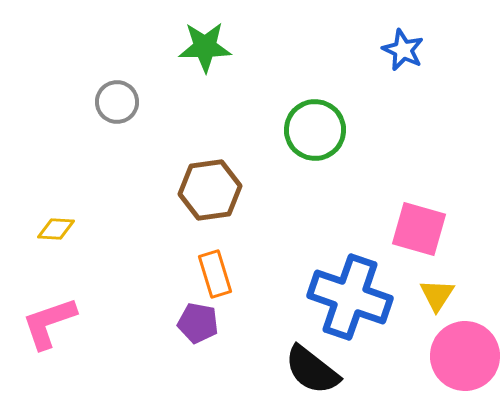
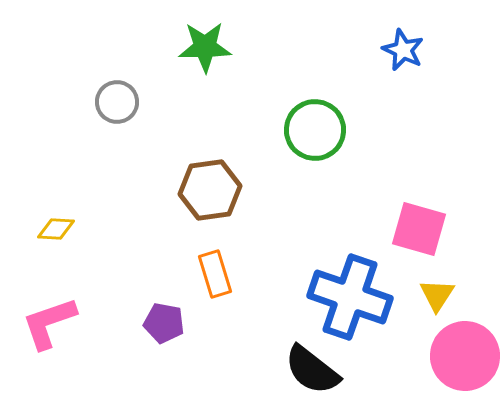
purple pentagon: moved 34 px left
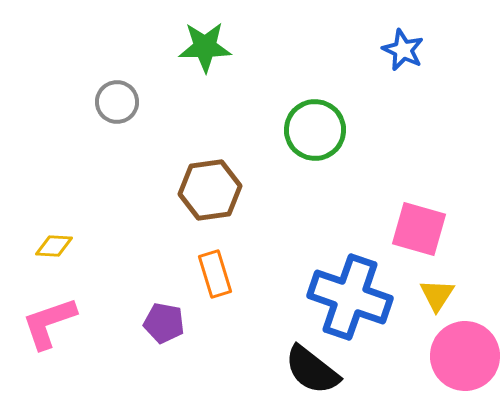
yellow diamond: moved 2 px left, 17 px down
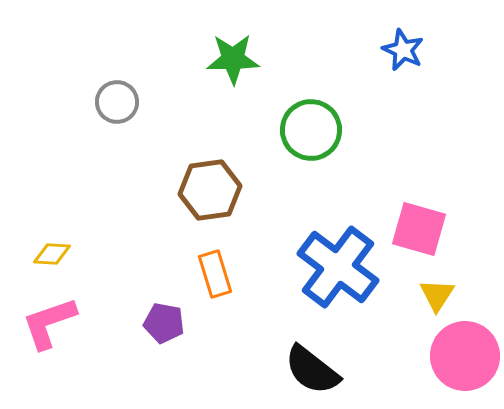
green star: moved 28 px right, 12 px down
green circle: moved 4 px left
yellow diamond: moved 2 px left, 8 px down
blue cross: moved 12 px left, 30 px up; rotated 18 degrees clockwise
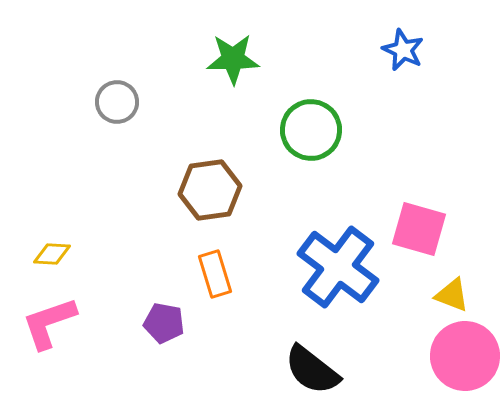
yellow triangle: moved 15 px right; rotated 42 degrees counterclockwise
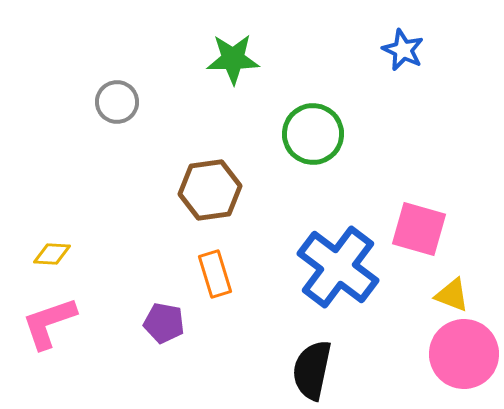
green circle: moved 2 px right, 4 px down
pink circle: moved 1 px left, 2 px up
black semicircle: rotated 64 degrees clockwise
